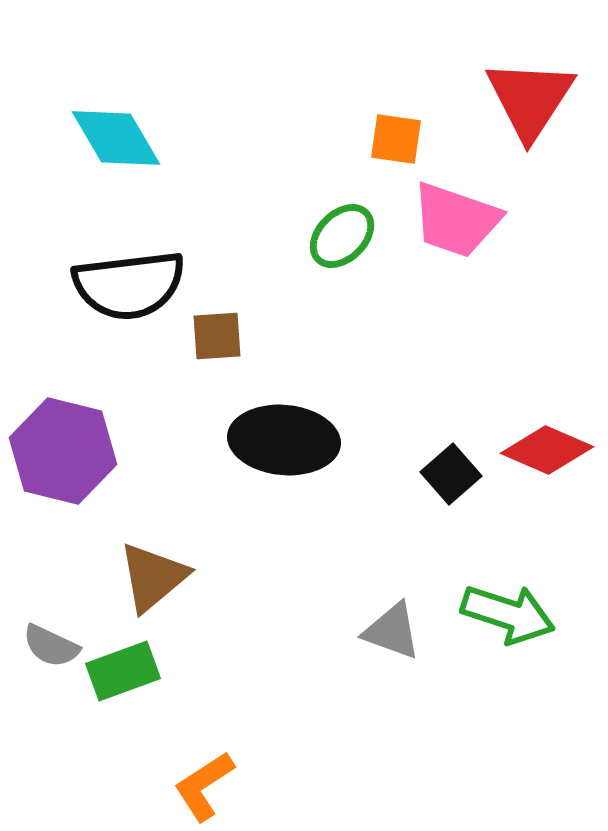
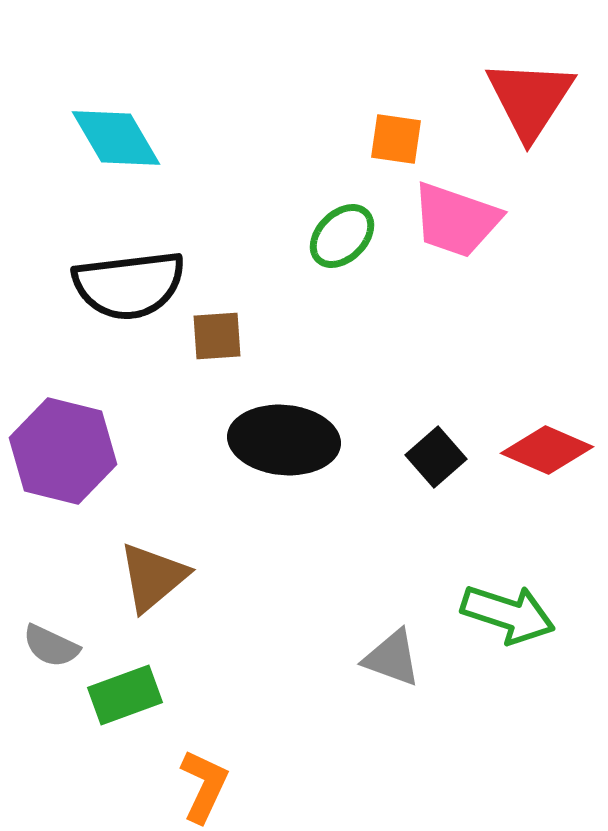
black square: moved 15 px left, 17 px up
gray triangle: moved 27 px down
green rectangle: moved 2 px right, 24 px down
orange L-shape: rotated 148 degrees clockwise
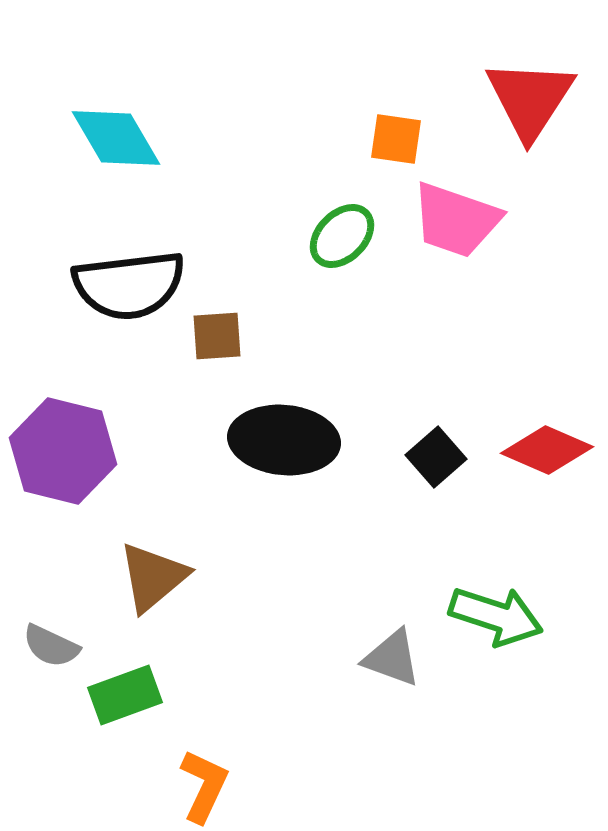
green arrow: moved 12 px left, 2 px down
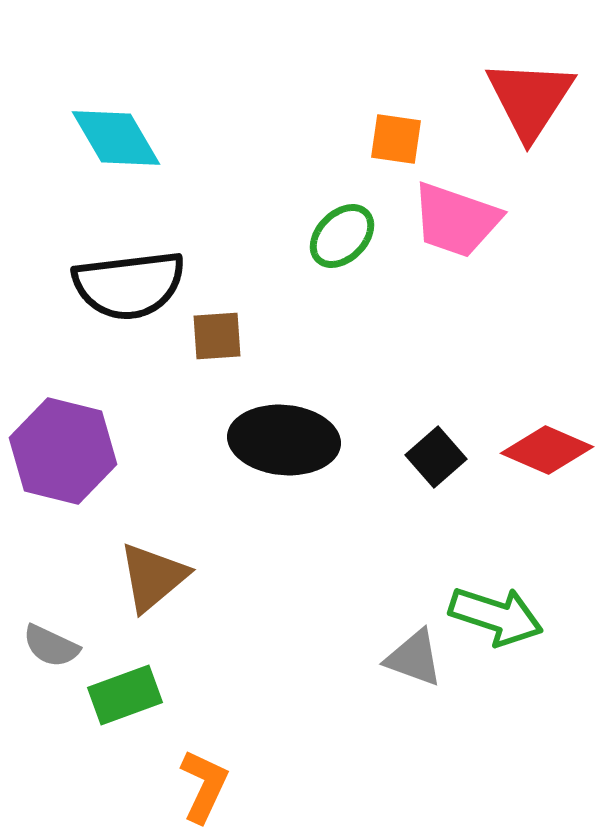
gray triangle: moved 22 px right
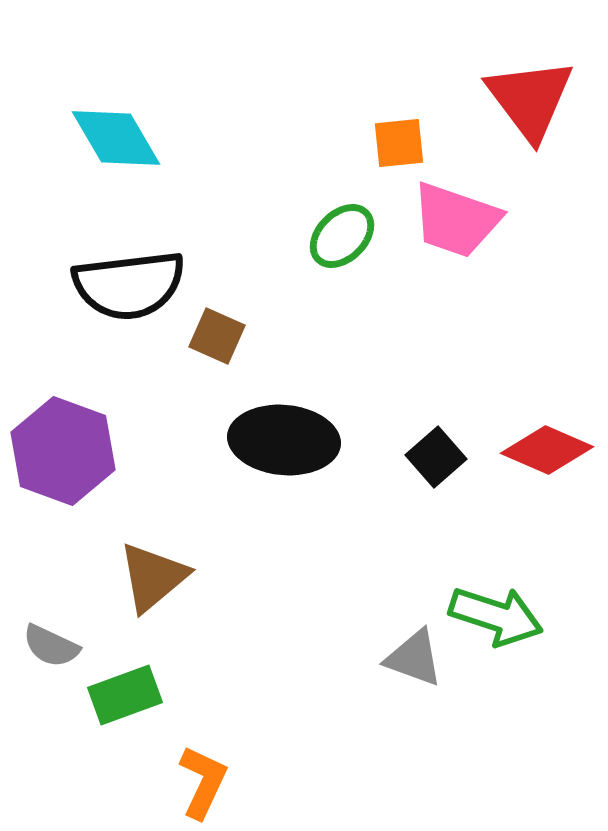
red triangle: rotated 10 degrees counterclockwise
orange square: moved 3 px right, 4 px down; rotated 14 degrees counterclockwise
brown square: rotated 28 degrees clockwise
purple hexagon: rotated 6 degrees clockwise
orange L-shape: moved 1 px left, 4 px up
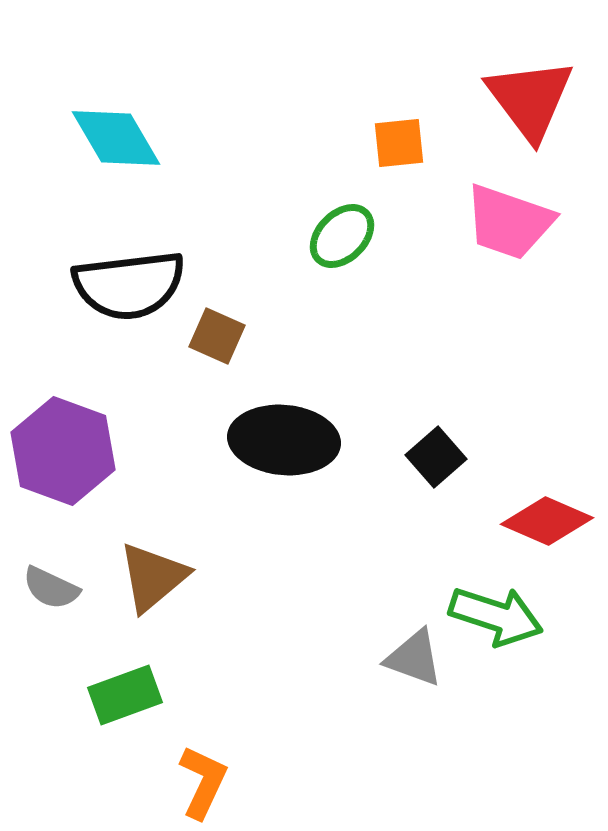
pink trapezoid: moved 53 px right, 2 px down
red diamond: moved 71 px down
gray semicircle: moved 58 px up
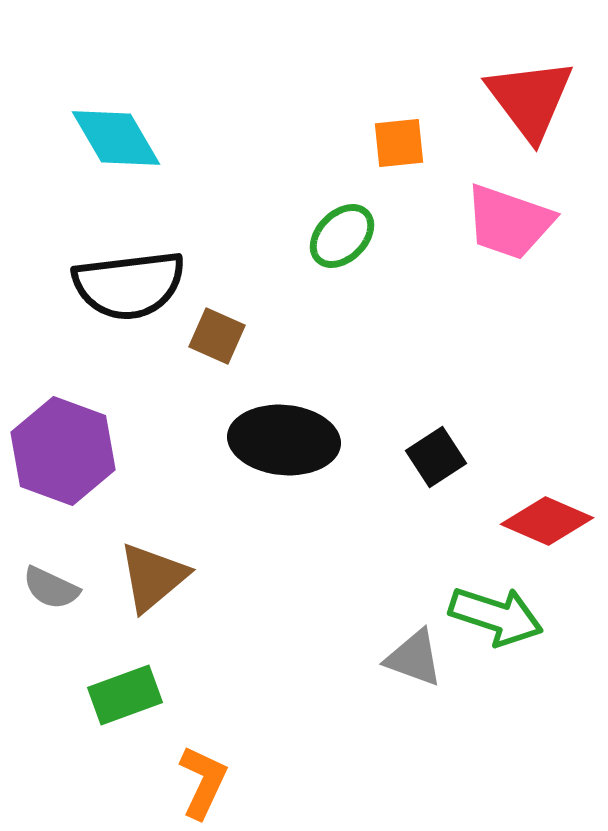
black square: rotated 8 degrees clockwise
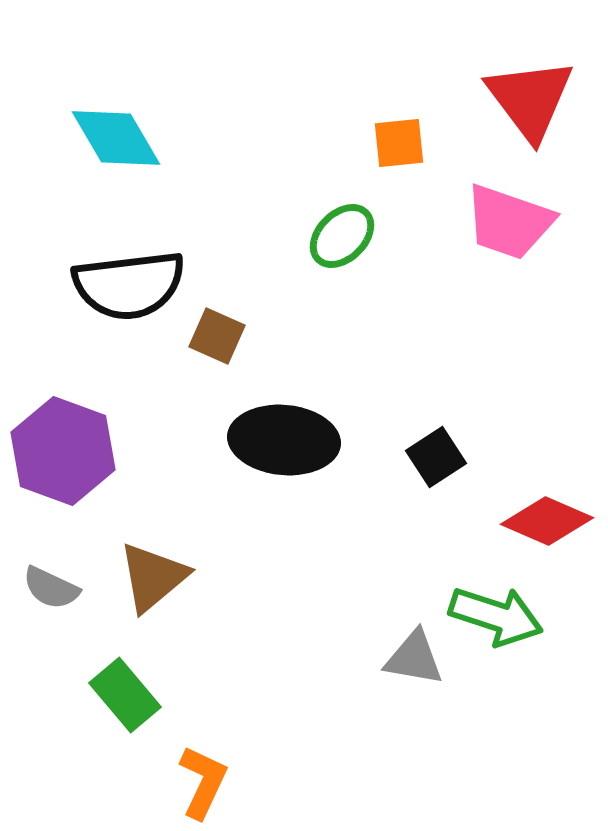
gray triangle: rotated 10 degrees counterclockwise
green rectangle: rotated 70 degrees clockwise
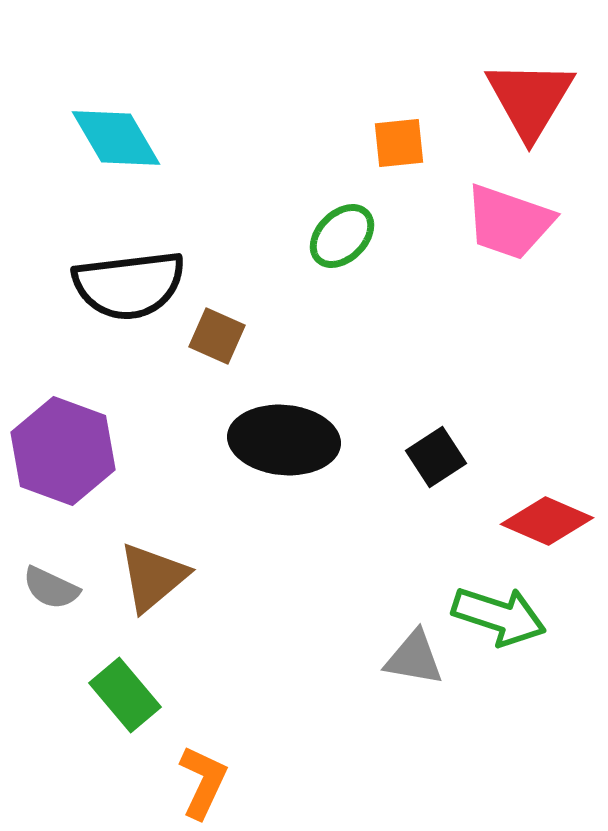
red triangle: rotated 8 degrees clockwise
green arrow: moved 3 px right
